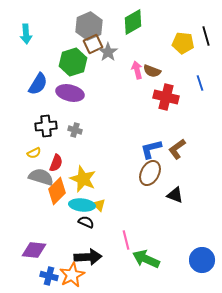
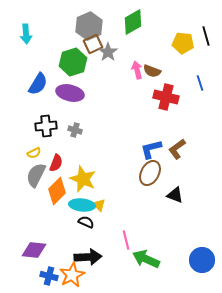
gray semicircle: moved 5 px left, 2 px up; rotated 80 degrees counterclockwise
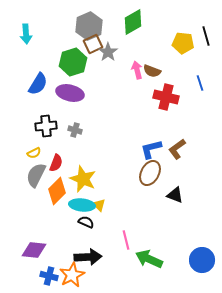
green arrow: moved 3 px right
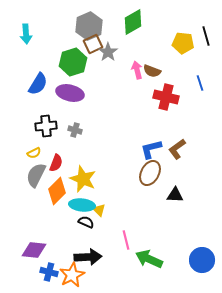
black triangle: rotated 18 degrees counterclockwise
yellow triangle: moved 5 px down
blue cross: moved 4 px up
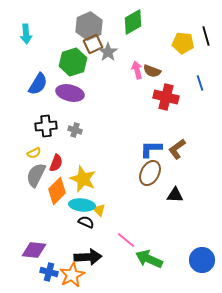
blue L-shape: rotated 15 degrees clockwise
pink line: rotated 36 degrees counterclockwise
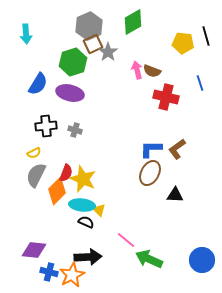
red semicircle: moved 10 px right, 10 px down
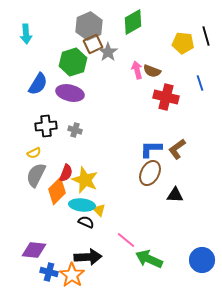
yellow star: moved 2 px right, 1 px down
orange star: rotated 10 degrees counterclockwise
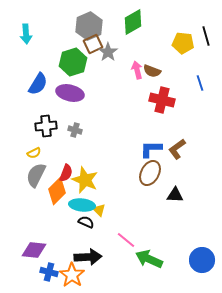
red cross: moved 4 px left, 3 px down
